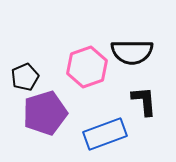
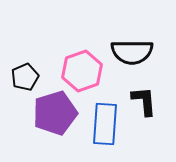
pink hexagon: moved 5 px left, 4 px down
purple pentagon: moved 10 px right
blue rectangle: moved 10 px up; rotated 66 degrees counterclockwise
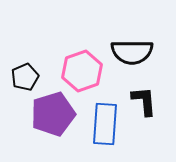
purple pentagon: moved 2 px left, 1 px down
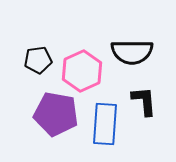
pink hexagon: rotated 6 degrees counterclockwise
black pentagon: moved 13 px right, 17 px up; rotated 16 degrees clockwise
purple pentagon: moved 3 px right; rotated 27 degrees clockwise
